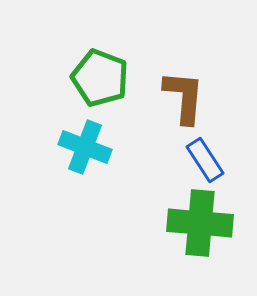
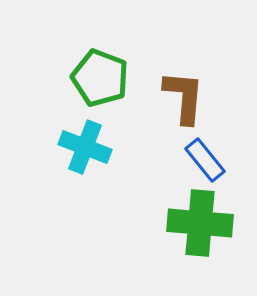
blue rectangle: rotated 6 degrees counterclockwise
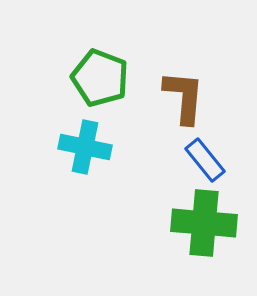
cyan cross: rotated 9 degrees counterclockwise
green cross: moved 4 px right
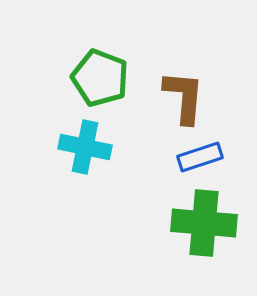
blue rectangle: moved 5 px left, 3 px up; rotated 69 degrees counterclockwise
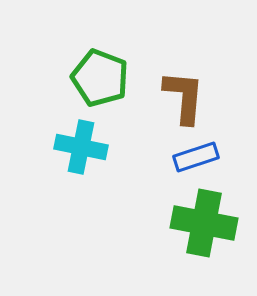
cyan cross: moved 4 px left
blue rectangle: moved 4 px left
green cross: rotated 6 degrees clockwise
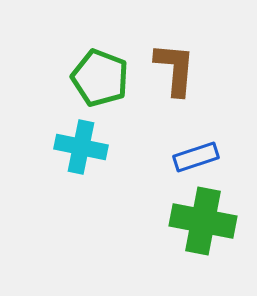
brown L-shape: moved 9 px left, 28 px up
green cross: moved 1 px left, 2 px up
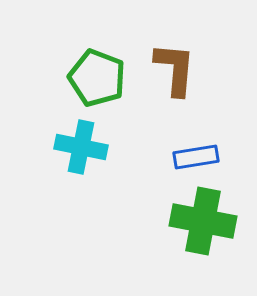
green pentagon: moved 3 px left
blue rectangle: rotated 9 degrees clockwise
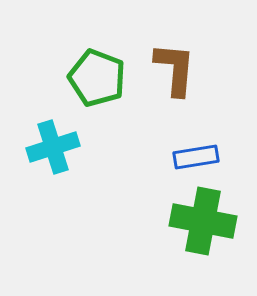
cyan cross: moved 28 px left; rotated 30 degrees counterclockwise
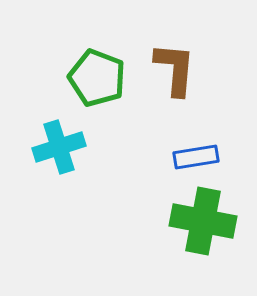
cyan cross: moved 6 px right
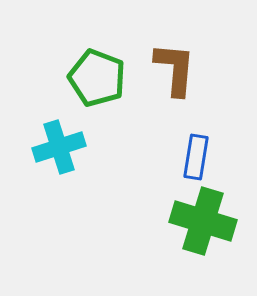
blue rectangle: rotated 72 degrees counterclockwise
green cross: rotated 6 degrees clockwise
